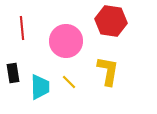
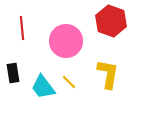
red hexagon: rotated 12 degrees clockwise
yellow L-shape: moved 3 px down
cyan trapezoid: moved 3 px right; rotated 144 degrees clockwise
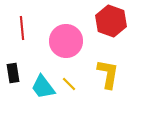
yellow line: moved 2 px down
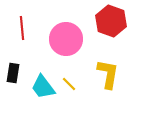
pink circle: moved 2 px up
black rectangle: rotated 18 degrees clockwise
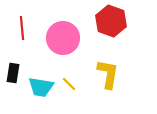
pink circle: moved 3 px left, 1 px up
cyan trapezoid: moved 2 px left; rotated 44 degrees counterclockwise
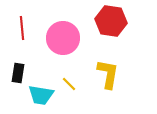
red hexagon: rotated 12 degrees counterclockwise
black rectangle: moved 5 px right
cyan trapezoid: moved 8 px down
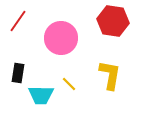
red hexagon: moved 2 px right
red line: moved 4 px left, 7 px up; rotated 40 degrees clockwise
pink circle: moved 2 px left
yellow L-shape: moved 2 px right, 1 px down
cyan trapezoid: rotated 8 degrees counterclockwise
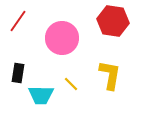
pink circle: moved 1 px right
yellow line: moved 2 px right
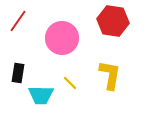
yellow line: moved 1 px left, 1 px up
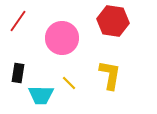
yellow line: moved 1 px left
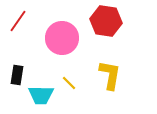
red hexagon: moved 7 px left
black rectangle: moved 1 px left, 2 px down
